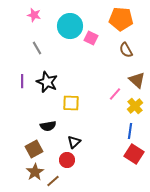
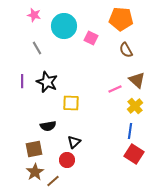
cyan circle: moved 6 px left
pink line: moved 5 px up; rotated 24 degrees clockwise
brown square: rotated 18 degrees clockwise
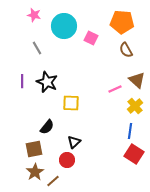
orange pentagon: moved 1 px right, 3 px down
black semicircle: moved 1 px left, 1 px down; rotated 42 degrees counterclockwise
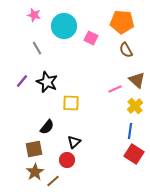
purple line: rotated 40 degrees clockwise
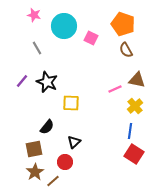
orange pentagon: moved 1 px right, 2 px down; rotated 15 degrees clockwise
brown triangle: rotated 30 degrees counterclockwise
red circle: moved 2 px left, 2 px down
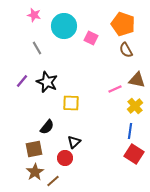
red circle: moved 4 px up
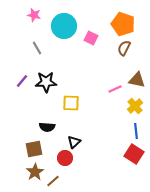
brown semicircle: moved 2 px left, 2 px up; rotated 56 degrees clockwise
black star: moved 1 px left; rotated 25 degrees counterclockwise
black semicircle: rotated 56 degrees clockwise
blue line: moved 6 px right; rotated 14 degrees counterclockwise
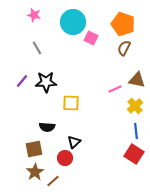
cyan circle: moved 9 px right, 4 px up
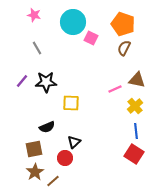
black semicircle: rotated 28 degrees counterclockwise
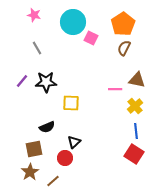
orange pentagon: rotated 20 degrees clockwise
pink line: rotated 24 degrees clockwise
brown star: moved 5 px left
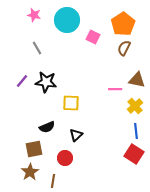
cyan circle: moved 6 px left, 2 px up
pink square: moved 2 px right, 1 px up
black star: rotated 10 degrees clockwise
black triangle: moved 2 px right, 7 px up
brown line: rotated 40 degrees counterclockwise
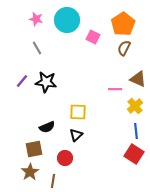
pink star: moved 2 px right, 4 px down
brown triangle: moved 1 px right, 1 px up; rotated 12 degrees clockwise
yellow square: moved 7 px right, 9 px down
